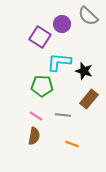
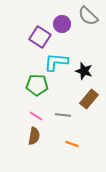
cyan L-shape: moved 3 px left
green pentagon: moved 5 px left, 1 px up
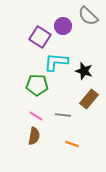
purple circle: moved 1 px right, 2 px down
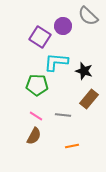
brown semicircle: rotated 18 degrees clockwise
orange line: moved 2 px down; rotated 32 degrees counterclockwise
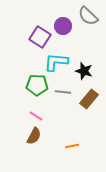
gray line: moved 23 px up
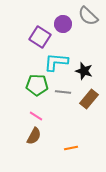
purple circle: moved 2 px up
orange line: moved 1 px left, 2 px down
